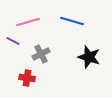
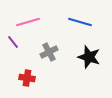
blue line: moved 8 px right, 1 px down
purple line: moved 1 px down; rotated 24 degrees clockwise
gray cross: moved 8 px right, 2 px up
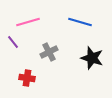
black star: moved 3 px right, 1 px down
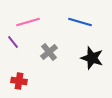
gray cross: rotated 12 degrees counterclockwise
red cross: moved 8 px left, 3 px down
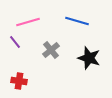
blue line: moved 3 px left, 1 px up
purple line: moved 2 px right
gray cross: moved 2 px right, 2 px up
black star: moved 3 px left
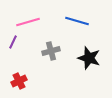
purple line: moved 2 px left; rotated 64 degrees clockwise
gray cross: moved 1 px down; rotated 24 degrees clockwise
red cross: rotated 35 degrees counterclockwise
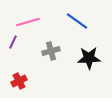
blue line: rotated 20 degrees clockwise
black star: rotated 20 degrees counterclockwise
